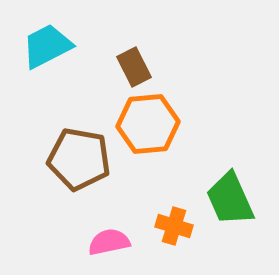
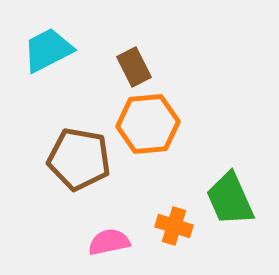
cyan trapezoid: moved 1 px right, 4 px down
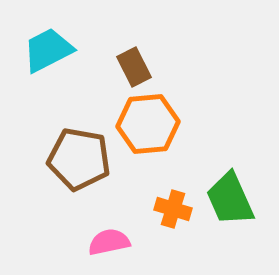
orange cross: moved 1 px left, 17 px up
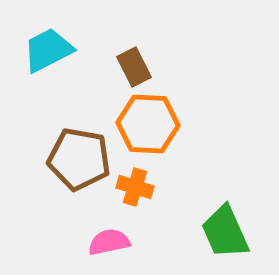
orange hexagon: rotated 8 degrees clockwise
green trapezoid: moved 5 px left, 33 px down
orange cross: moved 38 px left, 22 px up
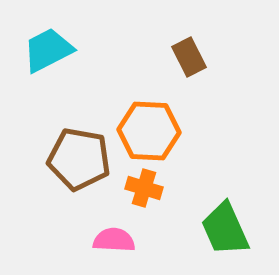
brown rectangle: moved 55 px right, 10 px up
orange hexagon: moved 1 px right, 7 px down
orange cross: moved 9 px right, 1 px down
green trapezoid: moved 3 px up
pink semicircle: moved 5 px right, 2 px up; rotated 15 degrees clockwise
